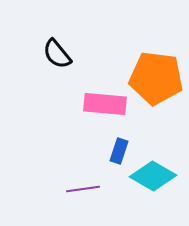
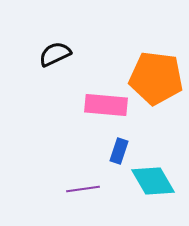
black semicircle: moved 2 px left; rotated 104 degrees clockwise
pink rectangle: moved 1 px right, 1 px down
cyan diamond: moved 5 px down; rotated 30 degrees clockwise
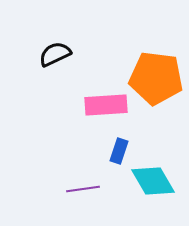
pink rectangle: rotated 9 degrees counterclockwise
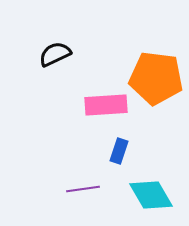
cyan diamond: moved 2 px left, 14 px down
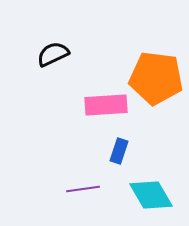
black semicircle: moved 2 px left
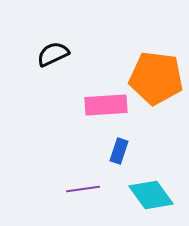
cyan diamond: rotated 6 degrees counterclockwise
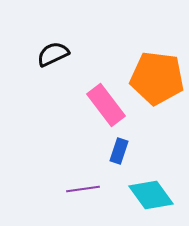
orange pentagon: moved 1 px right
pink rectangle: rotated 57 degrees clockwise
